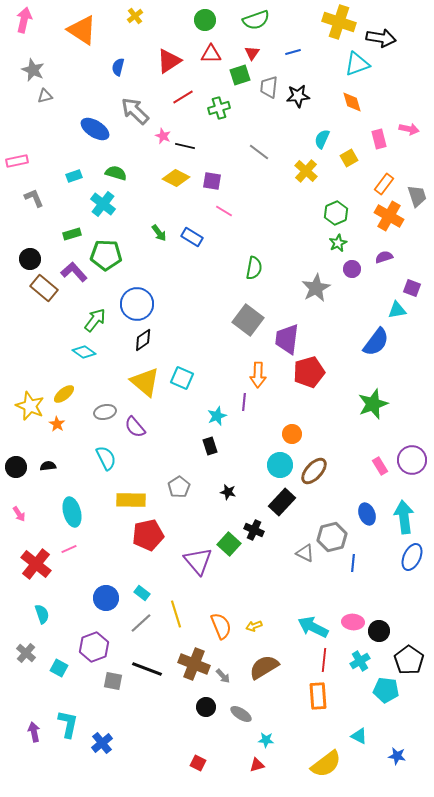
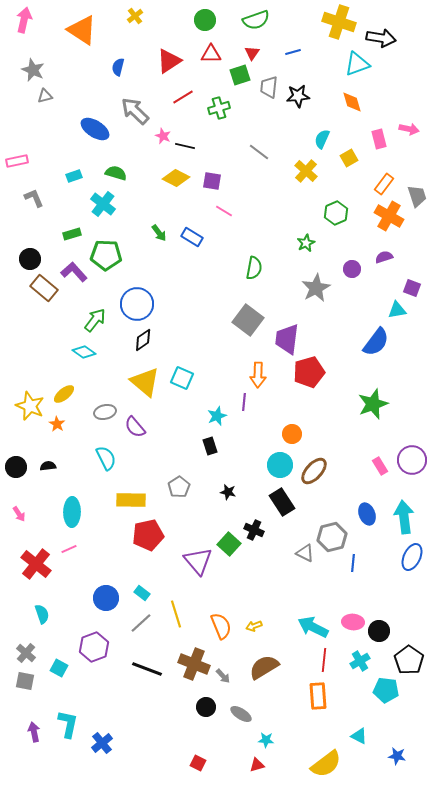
green star at (338, 243): moved 32 px left
black rectangle at (282, 502): rotated 76 degrees counterclockwise
cyan ellipse at (72, 512): rotated 16 degrees clockwise
gray square at (113, 681): moved 88 px left
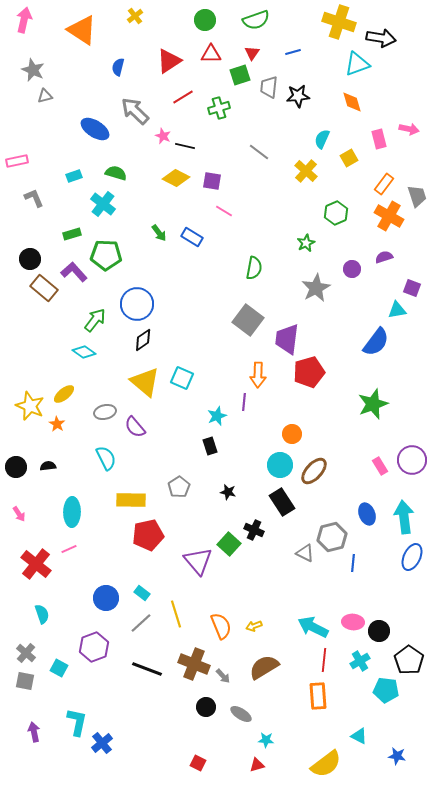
cyan L-shape at (68, 724): moved 9 px right, 2 px up
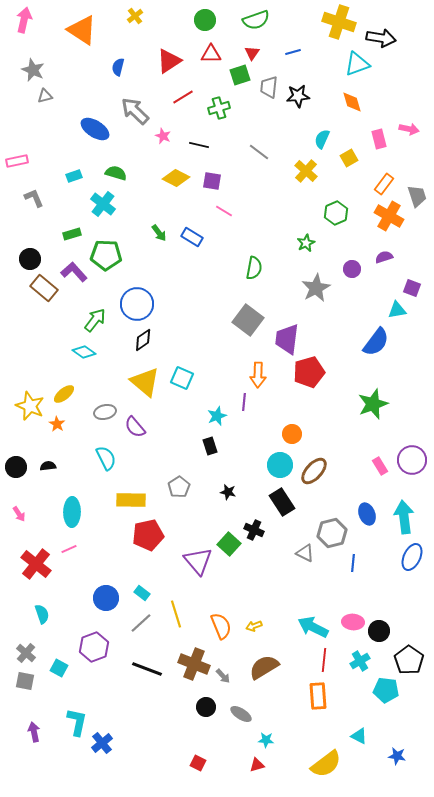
black line at (185, 146): moved 14 px right, 1 px up
gray hexagon at (332, 537): moved 4 px up
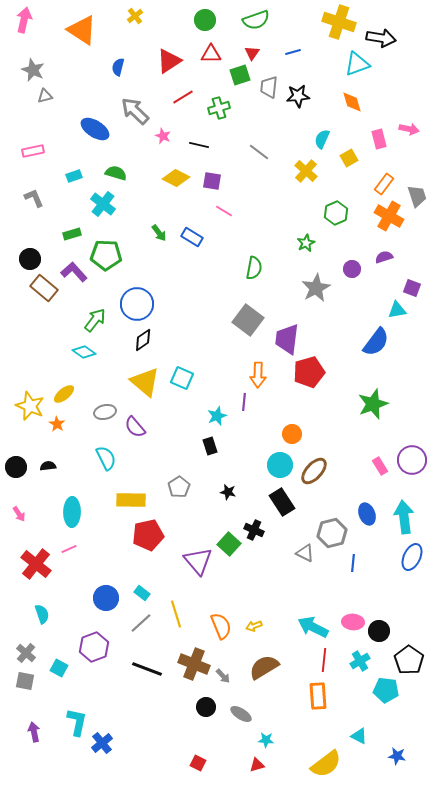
pink rectangle at (17, 161): moved 16 px right, 10 px up
